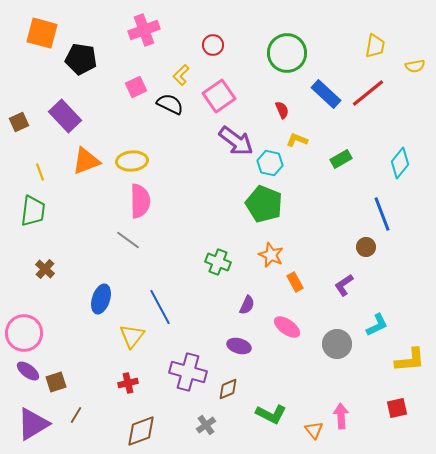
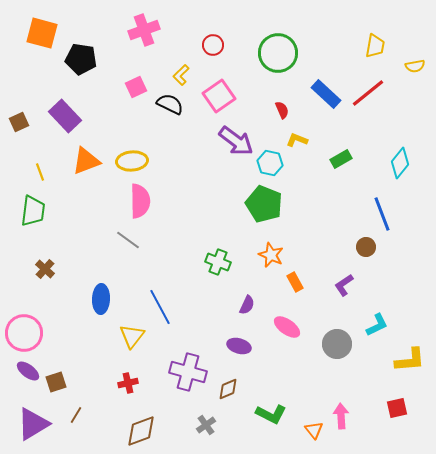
green circle at (287, 53): moved 9 px left
blue ellipse at (101, 299): rotated 16 degrees counterclockwise
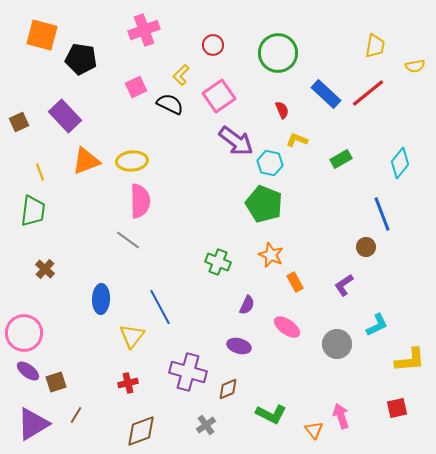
orange square at (42, 33): moved 2 px down
pink arrow at (341, 416): rotated 15 degrees counterclockwise
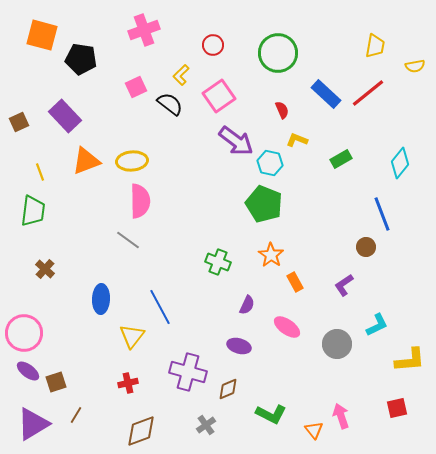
black semicircle at (170, 104): rotated 12 degrees clockwise
orange star at (271, 255): rotated 10 degrees clockwise
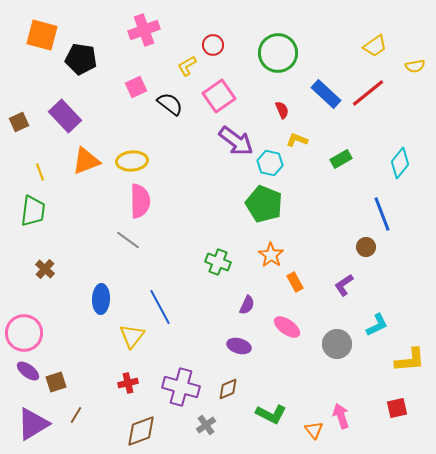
yellow trapezoid at (375, 46): rotated 45 degrees clockwise
yellow L-shape at (181, 75): moved 6 px right, 9 px up; rotated 15 degrees clockwise
purple cross at (188, 372): moved 7 px left, 15 px down
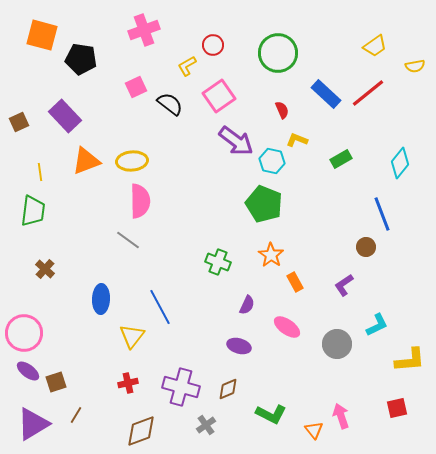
cyan hexagon at (270, 163): moved 2 px right, 2 px up
yellow line at (40, 172): rotated 12 degrees clockwise
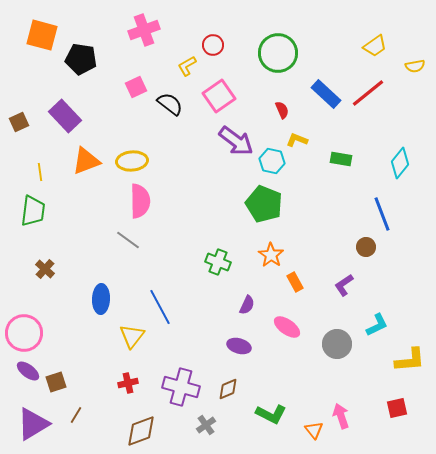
green rectangle at (341, 159): rotated 40 degrees clockwise
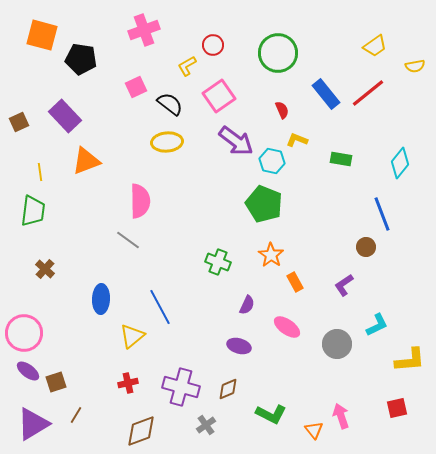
blue rectangle at (326, 94): rotated 8 degrees clockwise
yellow ellipse at (132, 161): moved 35 px right, 19 px up
yellow triangle at (132, 336): rotated 12 degrees clockwise
